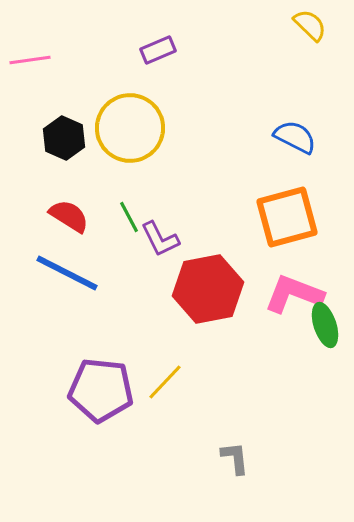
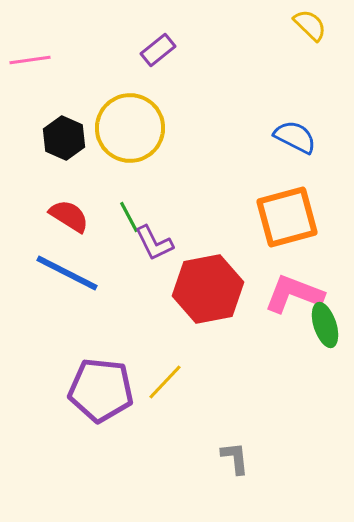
purple rectangle: rotated 16 degrees counterclockwise
purple L-shape: moved 6 px left, 4 px down
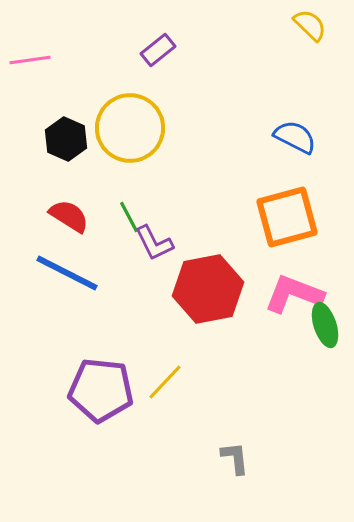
black hexagon: moved 2 px right, 1 px down
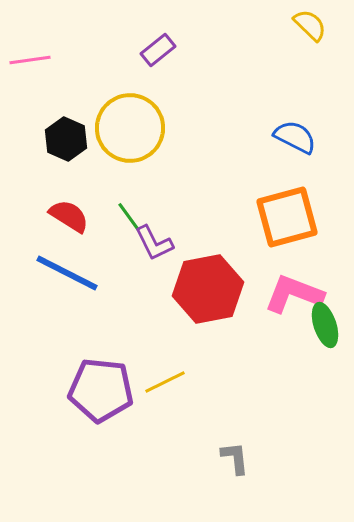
green line: rotated 8 degrees counterclockwise
yellow line: rotated 21 degrees clockwise
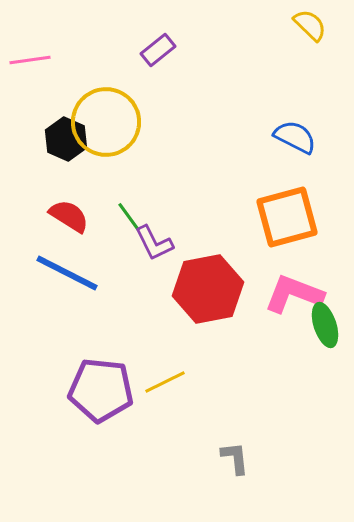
yellow circle: moved 24 px left, 6 px up
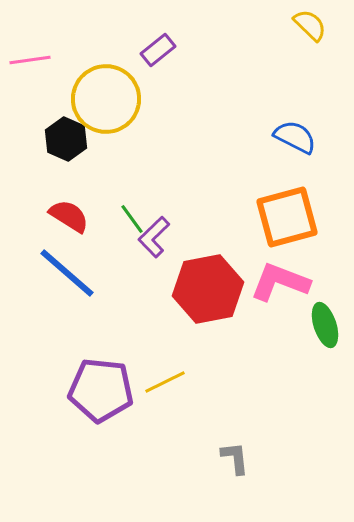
yellow circle: moved 23 px up
green line: moved 3 px right, 2 px down
purple L-shape: moved 6 px up; rotated 72 degrees clockwise
blue line: rotated 14 degrees clockwise
pink L-shape: moved 14 px left, 12 px up
